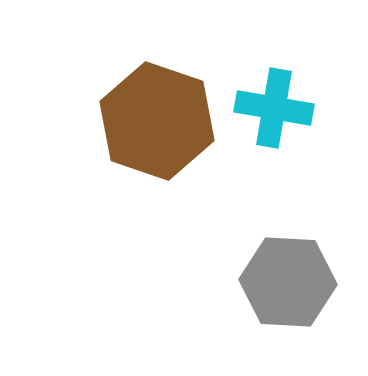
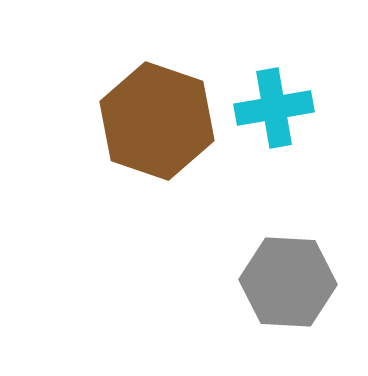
cyan cross: rotated 20 degrees counterclockwise
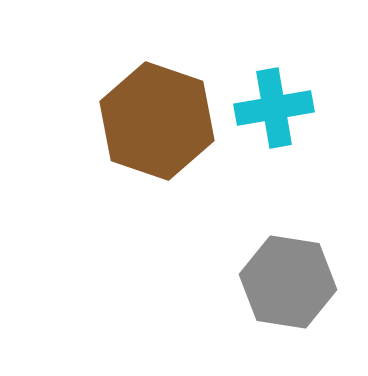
gray hexagon: rotated 6 degrees clockwise
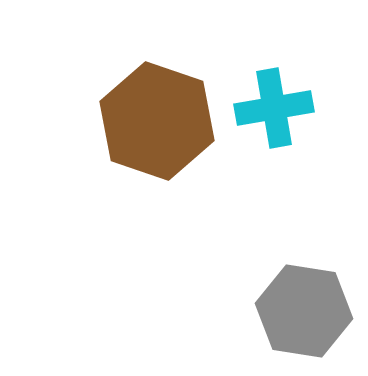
gray hexagon: moved 16 px right, 29 px down
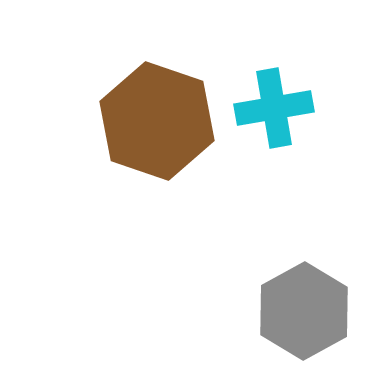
gray hexagon: rotated 22 degrees clockwise
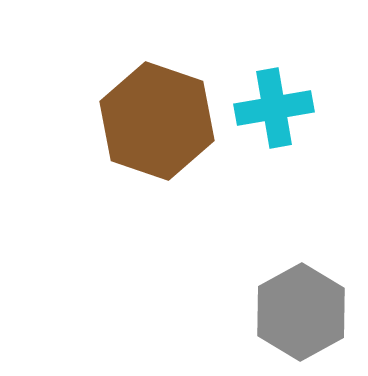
gray hexagon: moved 3 px left, 1 px down
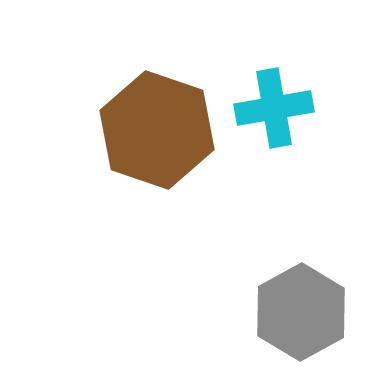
brown hexagon: moved 9 px down
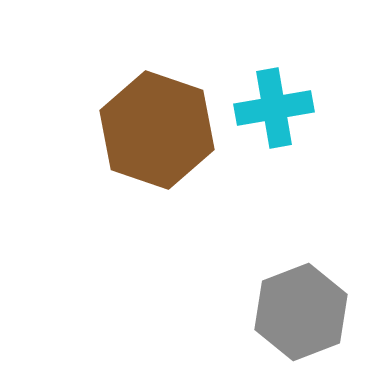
gray hexagon: rotated 8 degrees clockwise
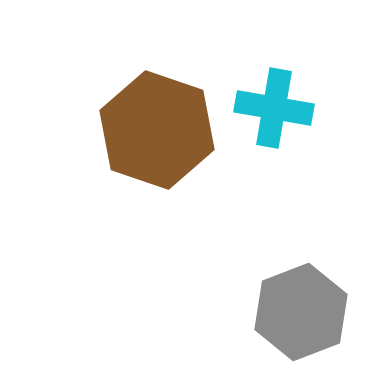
cyan cross: rotated 20 degrees clockwise
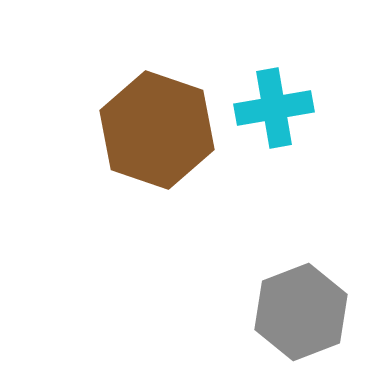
cyan cross: rotated 20 degrees counterclockwise
